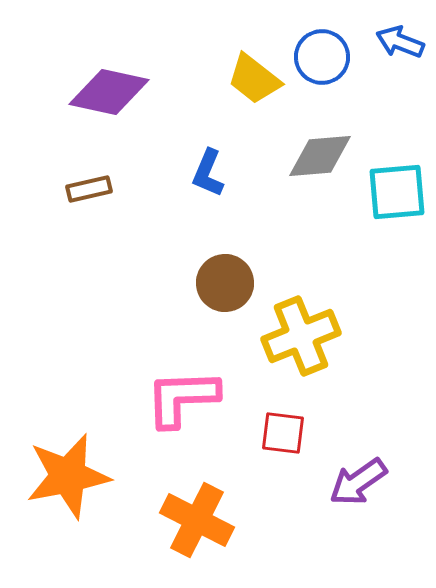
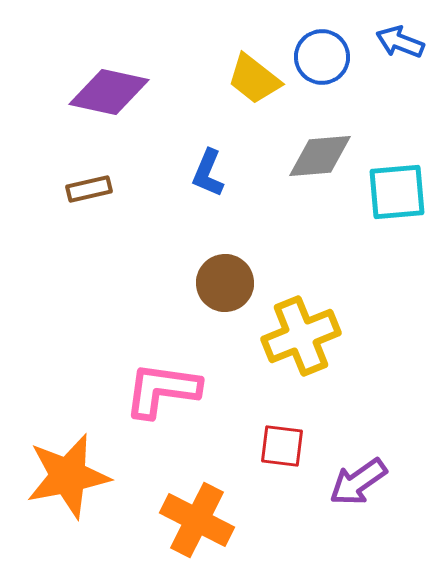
pink L-shape: moved 20 px left, 8 px up; rotated 10 degrees clockwise
red square: moved 1 px left, 13 px down
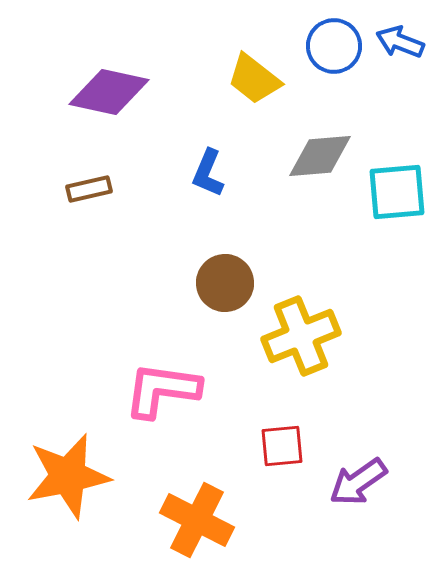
blue circle: moved 12 px right, 11 px up
red square: rotated 12 degrees counterclockwise
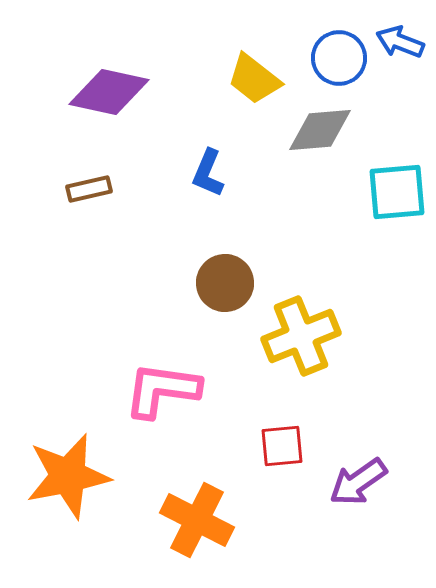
blue circle: moved 5 px right, 12 px down
gray diamond: moved 26 px up
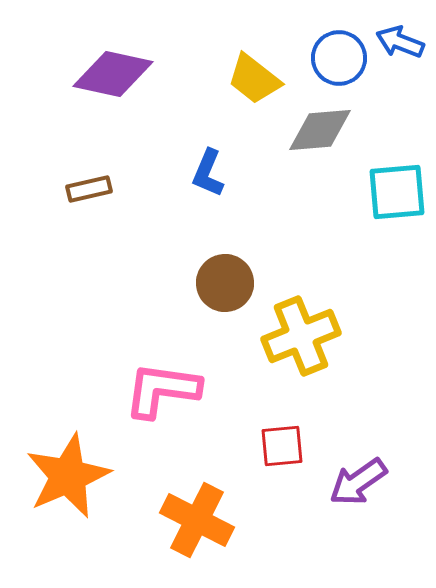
purple diamond: moved 4 px right, 18 px up
orange star: rotated 12 degrees counterclockwise
